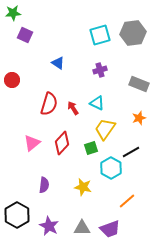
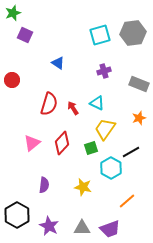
green star: rotated 14 degrees counterclockwise
purple cross: moved 4 px right, 1 px down
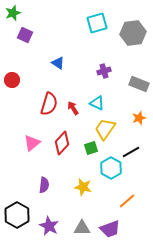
cyan square: moved 3 px left, 12 px up
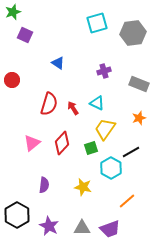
green star: moved 1 px up
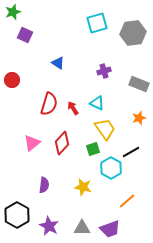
yellow trapezoid: rotated 110 degrees clockwise
green square: moved 2 px right, 1 px down
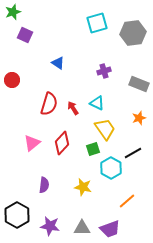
black line: moved 2 px right, 1 px down
purple star: moved 1 px right; rotated 18 degrees counterclockwise
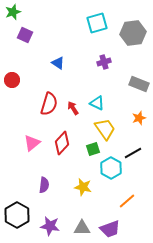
purple cross: moved 9 px up
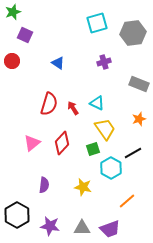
red circle: moved 19 px up
orange star: moved 1 px down
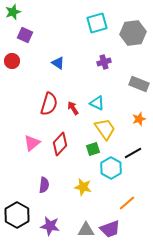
red diamond: moved 2 px left, 1 px down
orange line: moved 2 px down
gray triangle: moved 4 px right, 2 px down
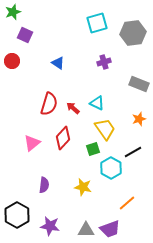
red arrow: rotated 16 degrees counterclockwise
red diamond: moved 3 px right, 6 px up
black line: moved 1 px up
